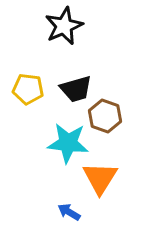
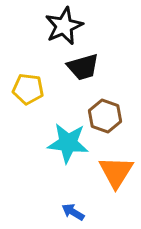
black trapezoid: moved 7 px right, 22 px up
orange triangle: moved 16 px right, 6 px up
blue arrow: moved 4 px right
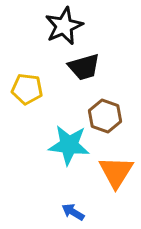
black trapezoid: moved 1 px right
yellow pentagon: moved 1 px left
cyan star: moved 1 px right, 2 px down
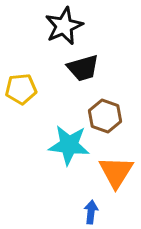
black trapezoid: moved 1 px left, 1 px down
yellow pentagon: moved 6 px left; rotated 12 degrees counterclockwise
blue arrow: moved 18 px right; rotated 65 degrees clockwise
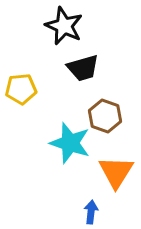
black star: rotated 24 degrees counterclockwise
cyan star: moved 1 px right, 2 px up; rotated 12 degrees clockwise
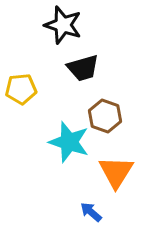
black star: moved 1 px left, 1 px up; rotated 6 degrees counterclockwise
cyan star: moved 1 px left, 1 px up
blue arrow: rotated 55 degrees counterclockwise
